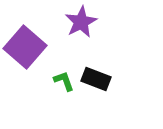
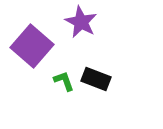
purple star: rotated 16 degrees counterclockwise
purple square: moved 7 px right, 1 px up
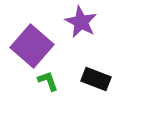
green L-shape: moved 16 px left
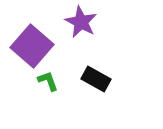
black rectangle: rotated 8 degrees clockwise
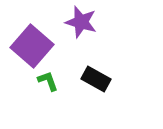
purple star: rotated 12 degrees counterclockwise
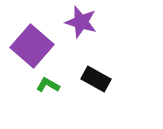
green L-shape: moved 4 px down; rotated 40 degrees counterclockwise
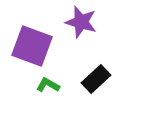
purple square: rotated 21 degrees counterclockwise
black rectangle: rotated 72 degrees counterclockwise
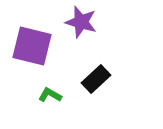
purple square: rotated 6 degrees counterclockwise
green L-shape: moved 2 px right, 10 px down
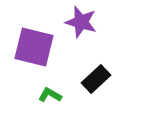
purple square: moved 2 px right, 1 px down
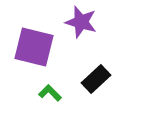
green L-shape: moved 2 px up; rotated 15 degrees clockwise
